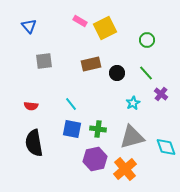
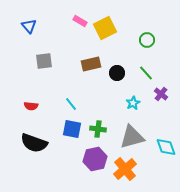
black semicircle: rotated 60 degrees counterclockwise
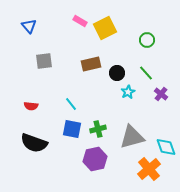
cyan star: moved 5 px left, 11 px up
green cross: rotated 21 degrees counterclockwise
orange cross: moved 24 px right
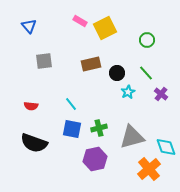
green cross: moved 1 px right, 1 px up
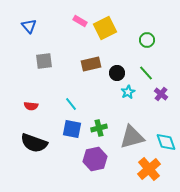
cyan diamond: moved 5 px up
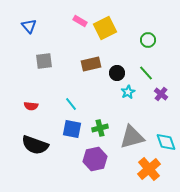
green circle: moved 1 px right
green cross: moved 1 px right
black semicircle: moved 1 px right, 2 px down
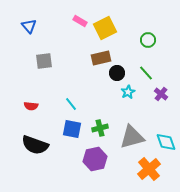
brown rectangle: moved 10 px right, 6 px up
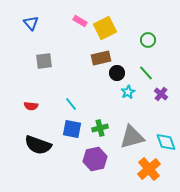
blue triangle: moved 2 px right, 3 px up
black semicircle: moved 3 px right
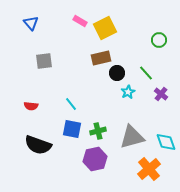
green circle: moved 11 px right
green cross: moved 2 px left, 3 px down
